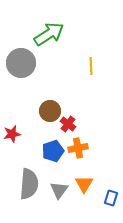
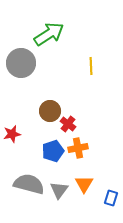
gray semicircle: rotated 80 degrees counterclockwise
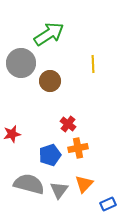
yellow line: moved 2 px right, 2 px up
brown circle: moved 30 px up
blue pentagon: moved 3 px left, 4 px down
orange triangle: rotated 12 degrees clockwise
blue rectangle: moved 3 px left, 6 px down; rotated 49 degrees clockwise
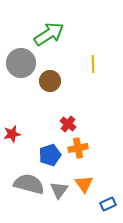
orange triangle: rotated 18 degrees counterclockwise
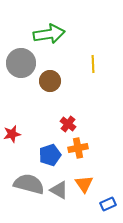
green arrow: rotated 24 degrees clockwise
gray triangle: rotated 36 degrees counterclockwise
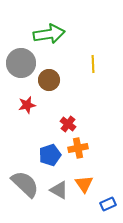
brown circle: moved 1 px left, 1 px up
red star: moved 15 px right, 29 px up
gray semicircle: moved 4 px left; rotated 28 degrees clockwise
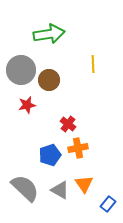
gray circle: moved 7 px down
gray semicircle: moved 4 px down
gray triangle: moved 1 px right
blue rectangle: rotated 28 degrees counterclockwise
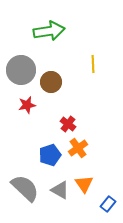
green arrow: moved 3 px up
brown circle: moved 2 px right, 2 px down
orange cross: rotated 24 degrees counterclockwise
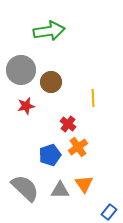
yellow line: moved 34 px down
red star: moved 1 px left, 1 px down
orange cross: moved 1 px up
gray triangle: rotated 30 degrees counterclockwise
blue rectangle: moved 1 px right, 8 px down
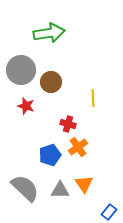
green arrow: moved 2 px down
red star: rotated 30 degrees clockwise
red cross: rotated 21 degrees counterclockwise
